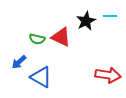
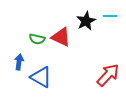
blue arrow: rotated 140 degrees clockwise
red arrow: rotated 55 degrees counterclockwise
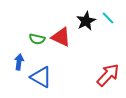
cyan line: moved 2 px left, 2 px down; rotated 48 degrees clockwise
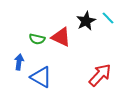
red arrow: moved 8 px left
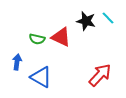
black star: rotated 30 degrees counterclockwise
blue arrow: moved 2 px left
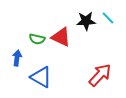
black star: rotated 18 degrees counterclockwise
blue arrow: moved 4 px up
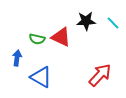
cyan line: moved 5 px right, 5 px down
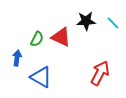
green semicircle: rotated 77 degrees counterclockwise
red arrow: moved 2 px up; rotated 15 degrees counterclockwise
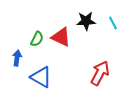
cyan line: rotated 16 degrees clockwise
